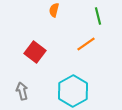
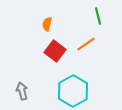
orange semicircle: moved 7 px left, 14 px down
red square: moved 20 px right, 1 px up
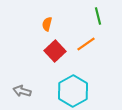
red square: rotated 10 degrees clockwise
gray arrow: rotated 60 degrees counterclockwise
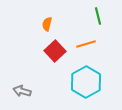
orange line: rotated 18 degrees clockwise
cyan hexagon: moved 13 px right, 9 px up
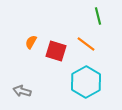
orange semicircle: moved 16 px left, 18 px down; rotated 16 degrees clockwise
orange line: rotated 54 degrees clockwise
red square: moved 1 px right; rotated 30 degrees counterclockwise
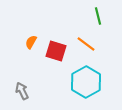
gray arrow: rotated 48 degrees clockwise
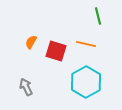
orange line: rotated 24 degrees counterclockwise
gray arrow: moved 4 px right, 4 px up
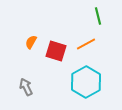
orange line: rotated 42 degrees counterclockwise
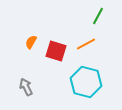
green line: rotated 42 degrees clockwise
cyan hexagon: rotated 16 degrees counterclockwise
